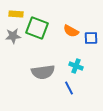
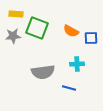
cyan cross: moved 1 px right, 2 px up; rotated 24 degrees counterclockwise
blue line: rotated 48 degrees counterclockwise
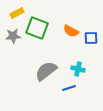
yellow rectangle: moved 1 px right, 1 px up; rotated 32 degrees counterclockwise
cyan cross: moved 1 px right, 5 px down; rotated 16 degrees clockwise
gray semicircle: moved 3 px right, 1 px up; rotated 150 degrees clockwise
blue line: rotated 32 degrees counterclockwise
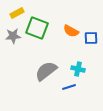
blue line: moved 1 px up
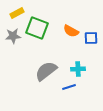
cyan cross: rotated 16 degrees counterclockwise
